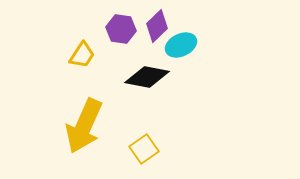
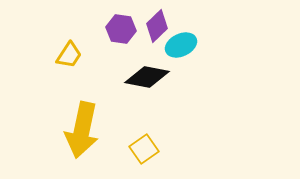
yellow trapezoid: moved 13 px left
yellow arrow: moved 2 px left, 4 px down; rotated 12 degrees counterclockwise
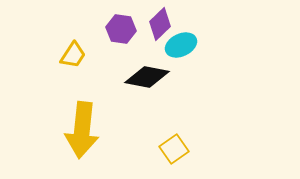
purple diamond: moved 3 px right, 2 px up
yellow trapezoid: moved 4 px right
yellow arrow: rotated 6 degrees counterclockwise
yellow square: moved 30 px right
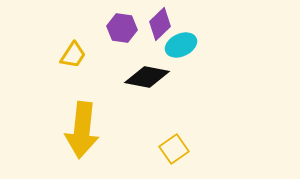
purple hexagon: moved 1 px right, 1 px up
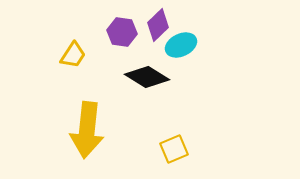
purple diamond: moved 2 px left, 1 px down
purple hexagon: moved 4 px down
black diamond: rotated 21 degrees clockwise
yellow arrow: moved 5 px right
yellow square: rotated 12 degrees clockwise
